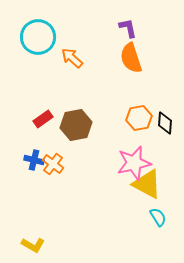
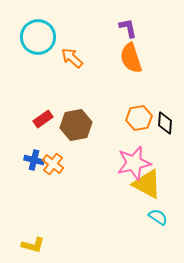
cyan semicircle: rotated 24 degrees counterclockwise
yellow L-shape: rotated 15 degrees counterclockwise
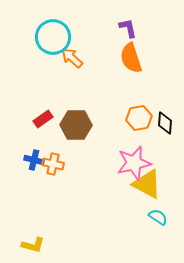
cyan circle: moved 15 px right
brown hexagon: rotated 12 degrees clockwise
orange cross: rotated 25 degrees counterclockwise
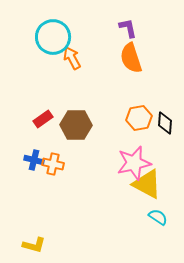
orange arrow: rotated 20 degrees clockwise
yellow L-shape: moved 1 px right
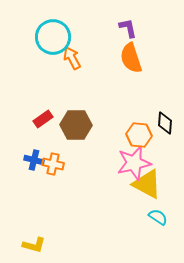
orange hexagon: moved 17 px down; rotated 15 degrees clockwise
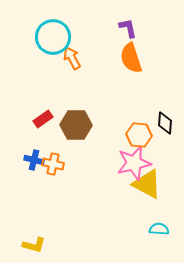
cyan semicircle: moved 1 px right, 12 px down; rotated 30 degrees counterclockwise
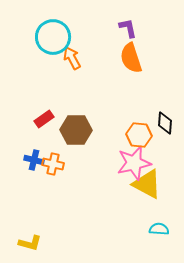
red rectangle: moved 1 px right
brown hexagon: moved 5 px down
yellow L-shape: moved 4 px left, 2 px up
